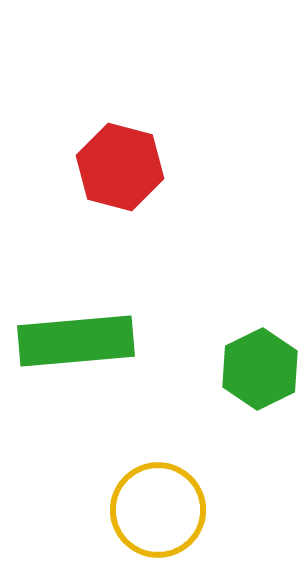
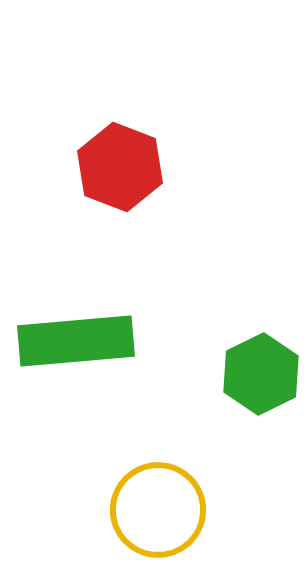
red hexagon: rotated 6 degrees clockwise
green hexagon: moved 1 px right, 5 px down
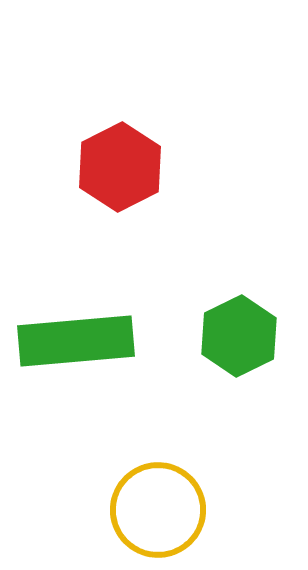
red hexagon: rotated 12 degrees clockwise
green hexagon: moved 22 px left, 38 px up
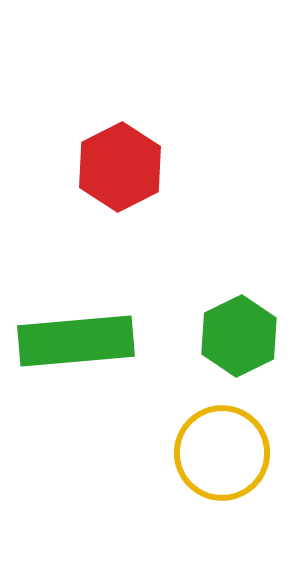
yellow circle: moved 64 px right, 57 px up
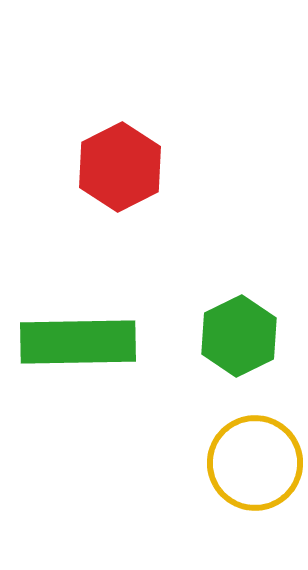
green rectangle: moved 2 px right, 1 px down; rotated 4 degrees clockwise
yellow circle: moved 33 px right, 10 px down
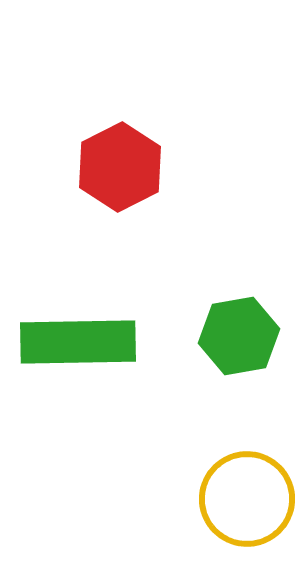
green hexagon: rotated 16 degrees clockwise
yellow circle: moved 8 px left, 36 px down
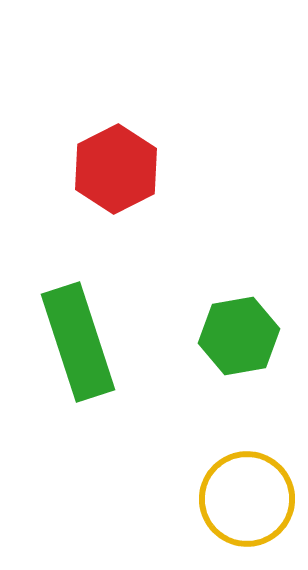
red hexagon: moved 4 px left, 2 px down
green rectangle: rotated 73 degrees clockwise
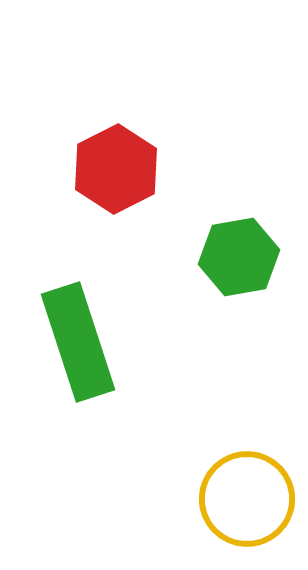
green hexagon: moved 79 px up
